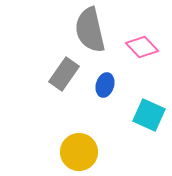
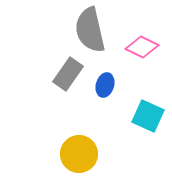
pink diamond: rotated 20 degrees counterclockwise
gray rectangle: moved 4 px right
cyan square: moved 1 px left, 1 px down
yellow circle: moved 2 px down
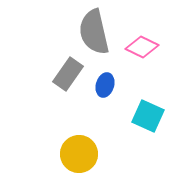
gray semicircle: moved 4 px right, 2 px down
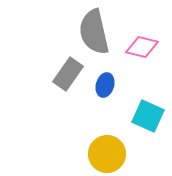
pink diamond: rotated 12 degrees counterclockwise
yellow circle: moved 28 px right
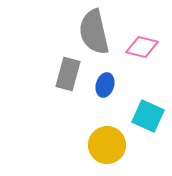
gray rectangle: rotated 20 degrees counterclockwise
yellow circle: moved 9 px up
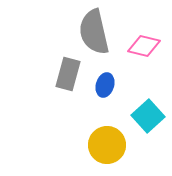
pink diamond: moved 2 px right, 1 px up
cyan square: rotated 24 degrees clockwise
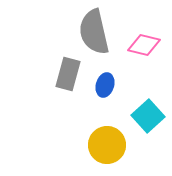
pink diamond: moved 1 px up
